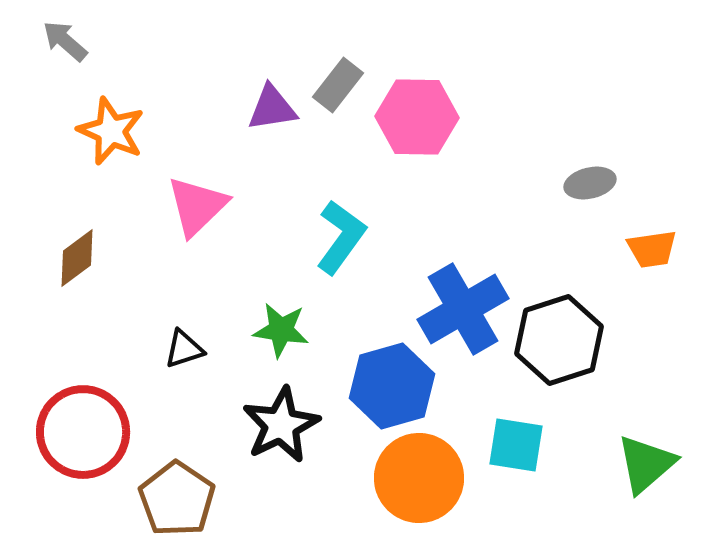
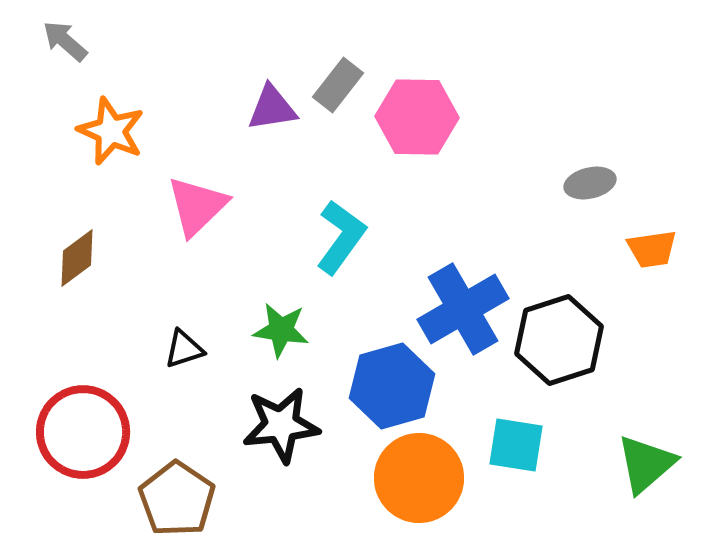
black star: rotated 20 degrees clockwise
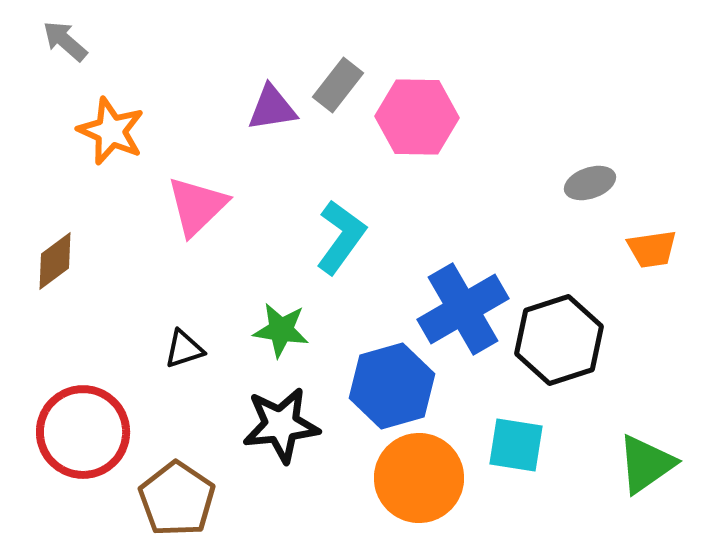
gray ellipse: rotated 6 degrees counterclockwise
brown diamond: moved 22 px left, 3 px down
green triangle: rotated 6 degrees clockwise
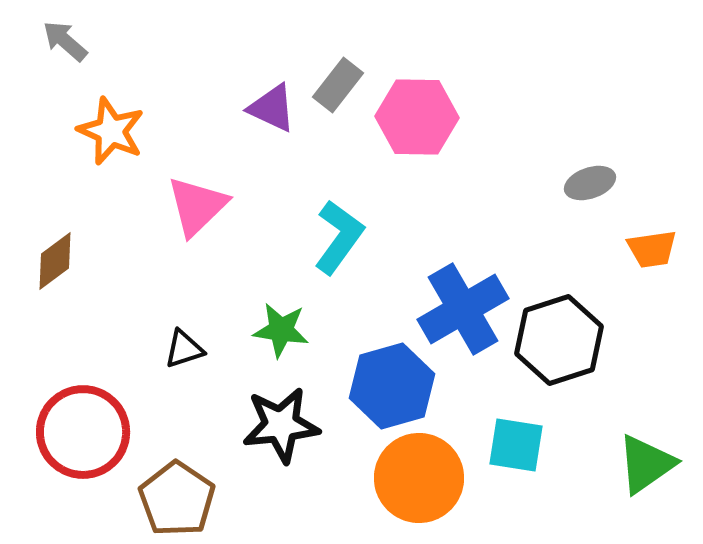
purple triangle: rotated 34 degrees clockwise
cyan L-shape: moved 2 px left
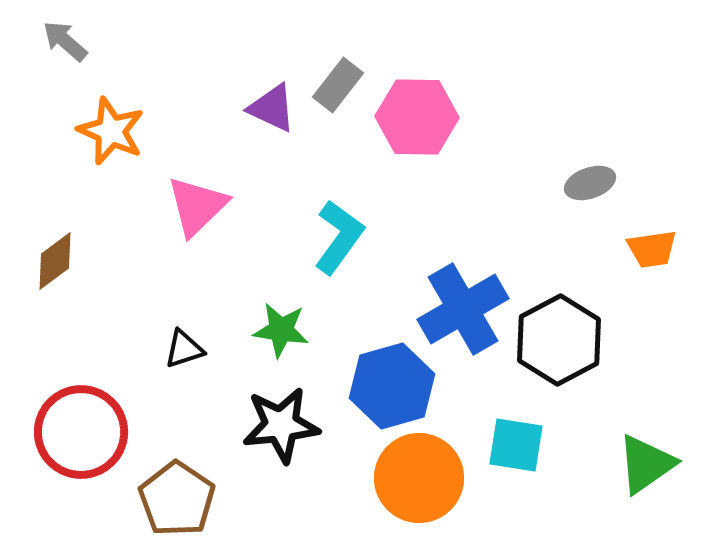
black hexagon: rotated 10 degrees counterclockwise
red circle: moved 2 px left
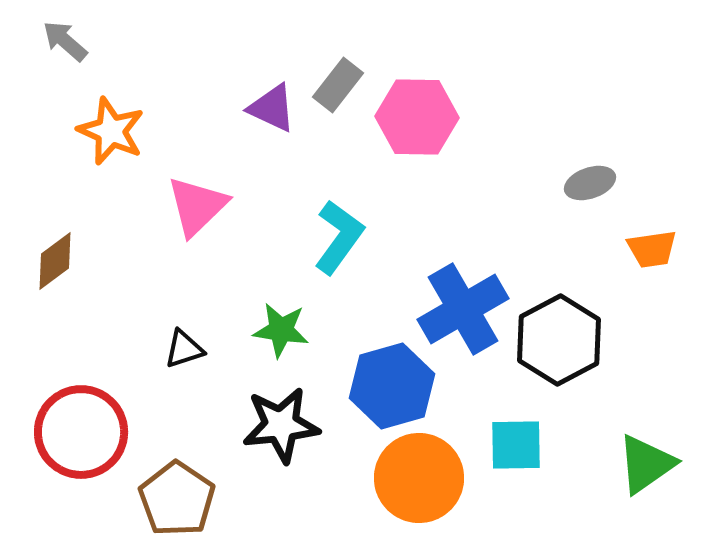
cyan square: rotated 10 degrees counterclockwise
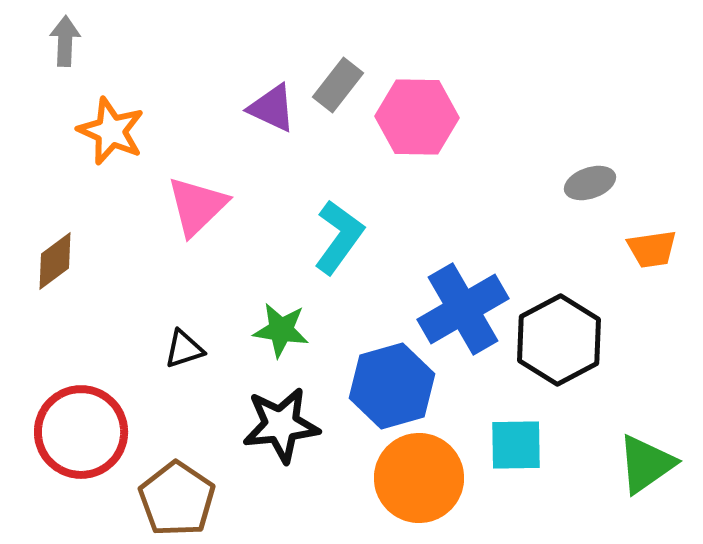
gray arrow: rotated 51 degrees clockwise
